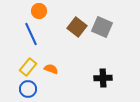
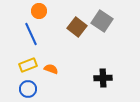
gray square: moved 6 px up; rotated 10 degrees clockwise
yellow rectangle: moved 2 px up; rotated 30 degrees clockwise
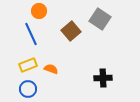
gray square: moved 2 px left, 2 px up
brown square: moved 6 px left, 4 px down; rotated 12 degrees clockwise
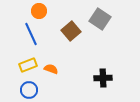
blue circle: moved 1 px right, 1 px down
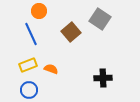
brown square: moved 1 px down
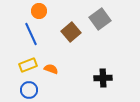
gray square: rotated 20 degrees clockwise
